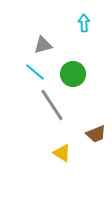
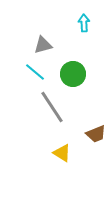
gray line: moved 2 px down
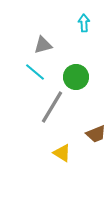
green circle: moved 3 px right, 3 px down
gray line: rotated 64 degrees clockwise
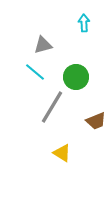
brown trapezoid: moved 13 px up
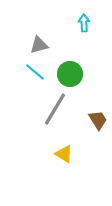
gray triangle: moved 4 px left
green circle: moved 6 px left, 3 px up
gray line: moved 3 px right, 2 px down
brown trapezoid: moved 2 px right, 1 px up; rotated 100 degrees counterclockwise
yellow triangle: moved 2 px right, 1 px down
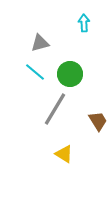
gray triangle: moved 1 px right, 2 px up
brown trapezoid: moved 1 px down
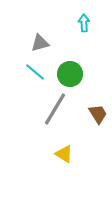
brown trapezoid: moved 7 px up
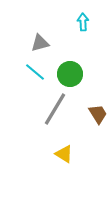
cyan arrow: moved 1 px left, 1 px up
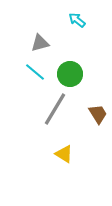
cyan arrow: moved 6 px left, 2 px up; rotated 48 degrees counterclockwise
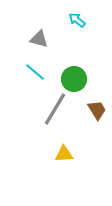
gray triangle: moved 1 px left, 4 px up; rotated 30 degrees clockwise
green circle: moved 4 px right, 5 px down
brown trapezoid: moved 1 px left, 4 px up
yellow triangle: rotated 36 degrees counterclockwise
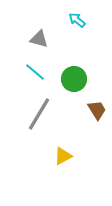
gray line: moved 16 px left, 5 px down
yellow triangle: moved 1 px left, 2 px down; rotated 24 degrees counterclockwise
